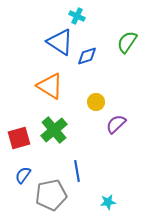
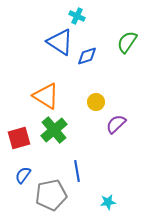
orange triangle: moved 4 px left, 10 px down
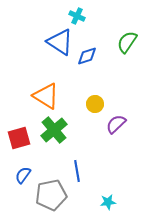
yellow circle: moved 1 px left, 2 px down
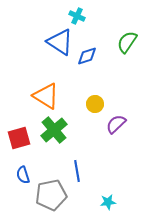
blue semicircle: rotated 54 degrees counterclockwise
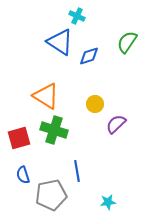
blue diamond: moved 2 px right
green cross: rotated 32 degrees counterclockwise
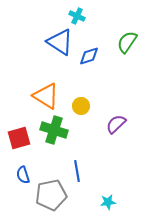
yellow circle: moved 14 px left, 2 px down
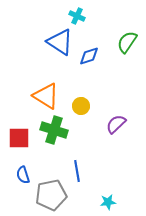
red square: rotated 15 degrees clockwise
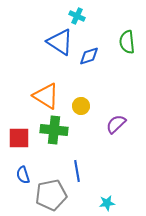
green semicircle: rotated 40 degrees counterclockwise
green cross: rotated 12 degrees counterclockwise
cyan star: moved 1 px left, 1 px down
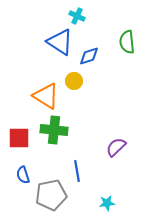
yellow circle: moved 7 px left, 25 px up
purple semicircle: moved 23 px down
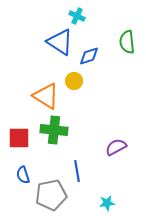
purple semicircle: rotated 15 degrees clockwise
